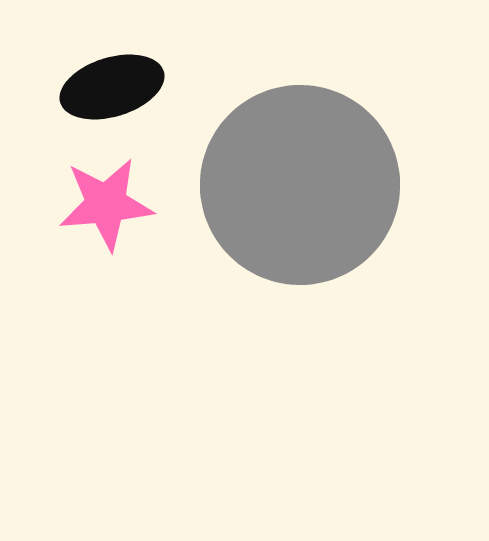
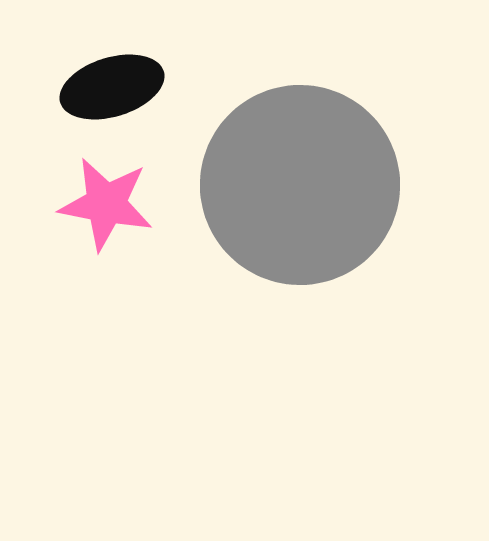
pink star: rotated 16 degrees clockwise
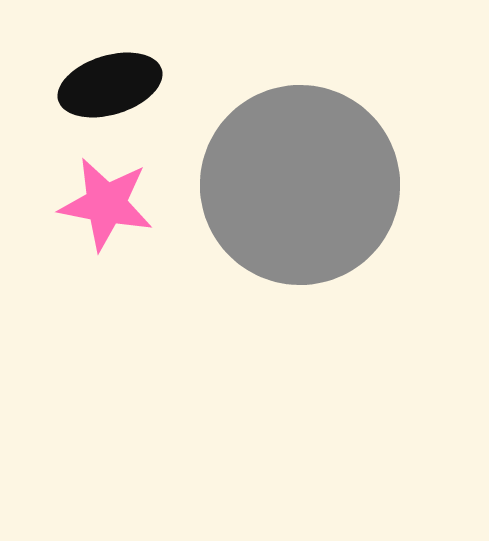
black ellipse: moved 2 px left, 2 px up
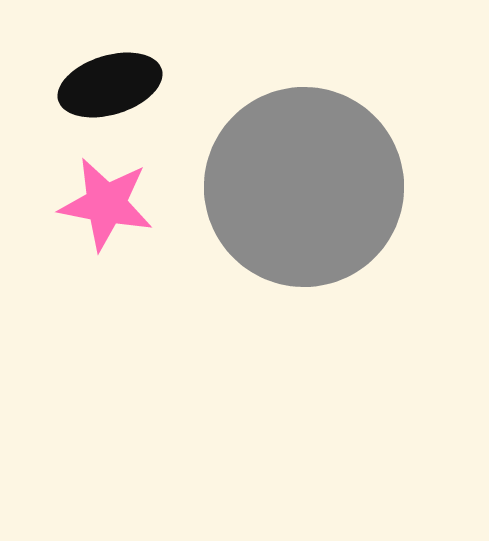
gray circle: moved 4 px right, 2 px down
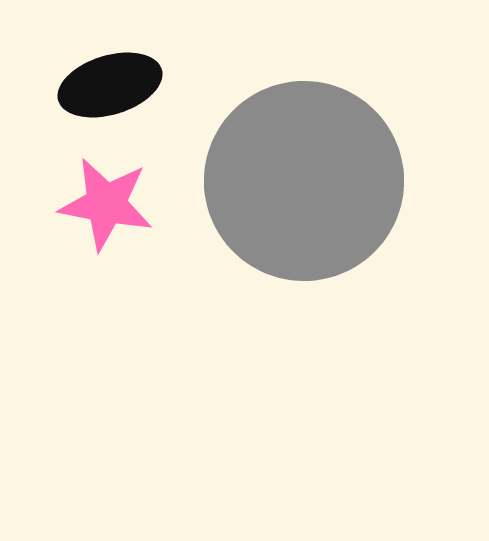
gray circle: moved 6 px up
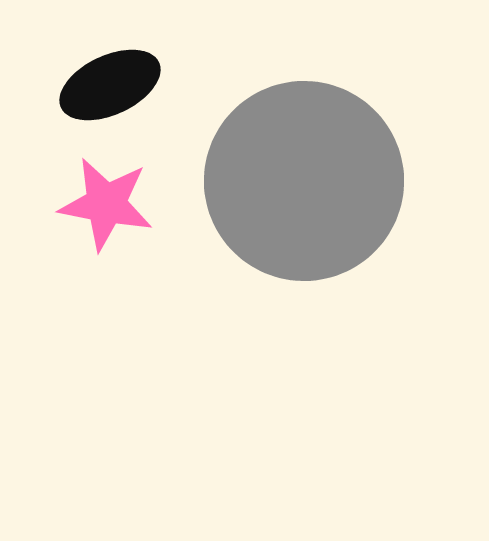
black ellipse: rotated 8 degrees counterclockwise
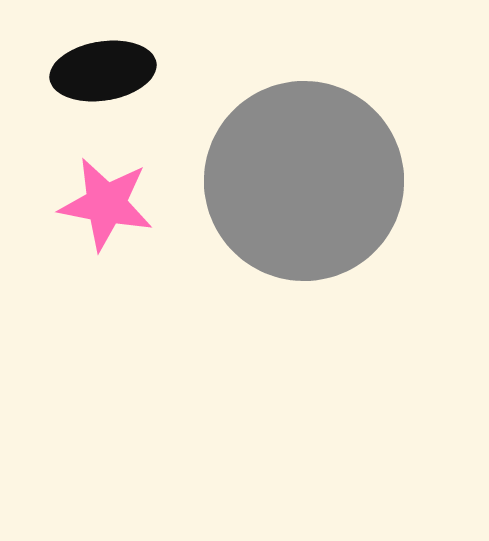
black ellipse: moved 7 px left, 14 px up; rotated 16 degrees clockwise
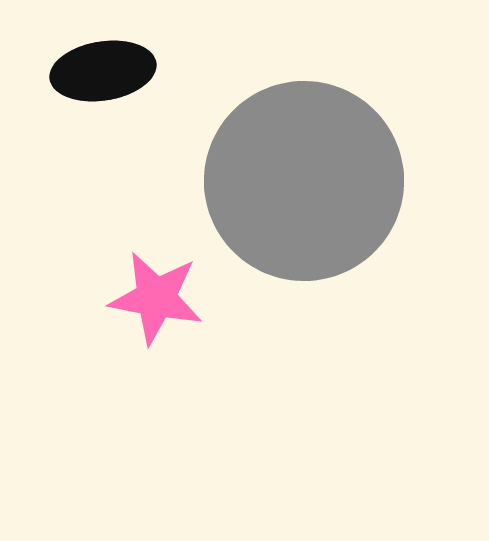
pink star: moved 50 px right, 94 px down
